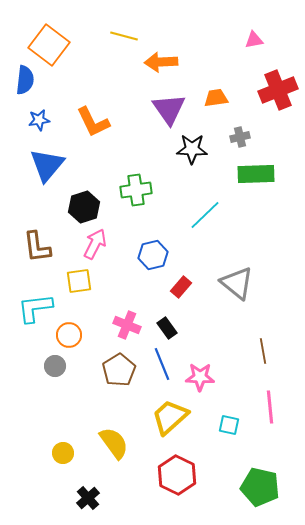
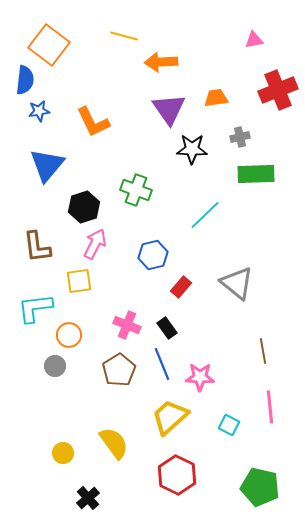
blue star: moved 9 px up
green cross: rotated 28 degrees clockwise
cyan square: rotated 15 degrees clockwise
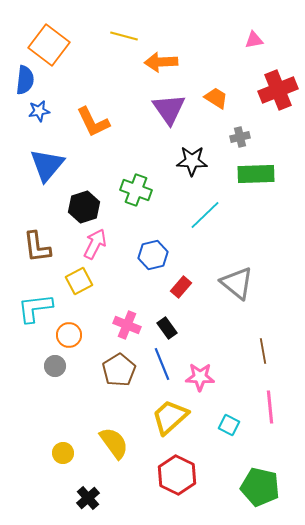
orange trapezoid: rotated 40 degrees clockwise
black star: moved 12 px down
yellow square: rotated 20 degrees counterclockwise
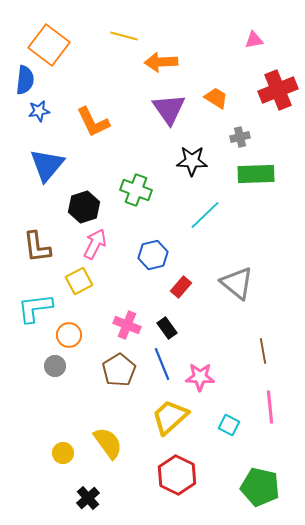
yellow semicircle: moved 6 px left
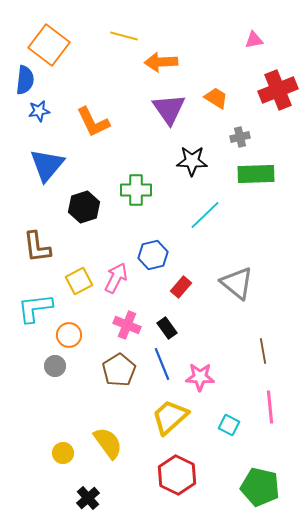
green cross: rotated 20 degrees counterclockwise
pink arrow: moved 21 px right, 34 px down
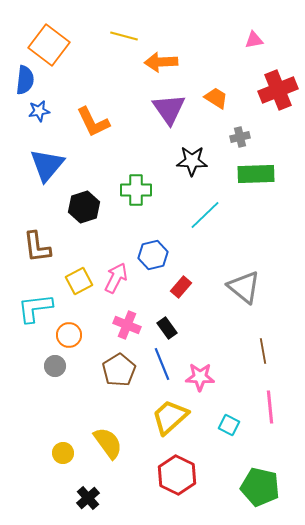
gray triangle: moved 7 px right, 4 px down
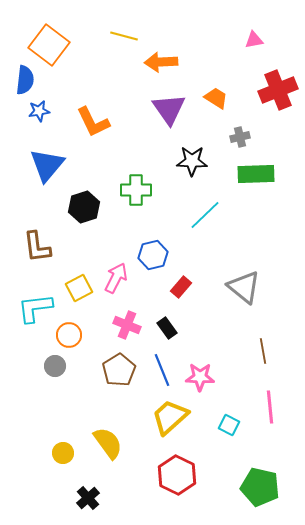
yellow square: moved 7 px down
blue line: moved 6 px down
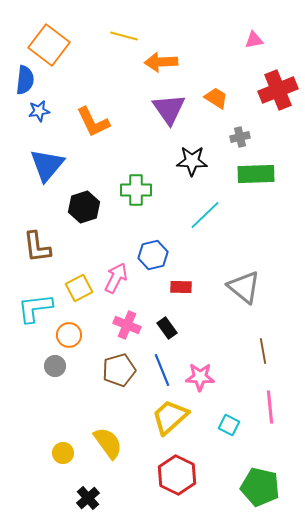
red rectangle: rotated 50 degrees clockwise
brown pentagon: rotated 16 degrees clockwise
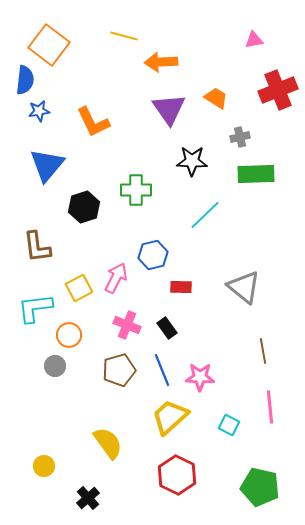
yellow circle: moved 19 px left, 13 px down
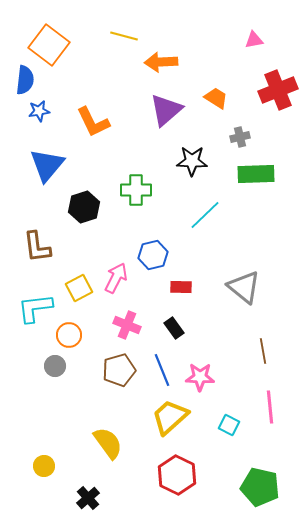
purple triangle: moved 3 px left, 1 px down; rotated 24 degrees clockwise
black rectangle: moved 7 px right
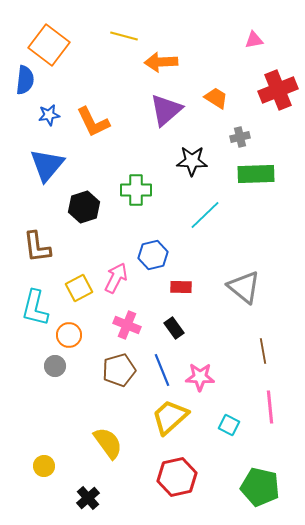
blue star: moved 10 px right, 4 px down
cyan L-shape: rotated 69 degrees counterclockwise
red hexagon: moved 2 px down; rotated 21 degrees clockwise
